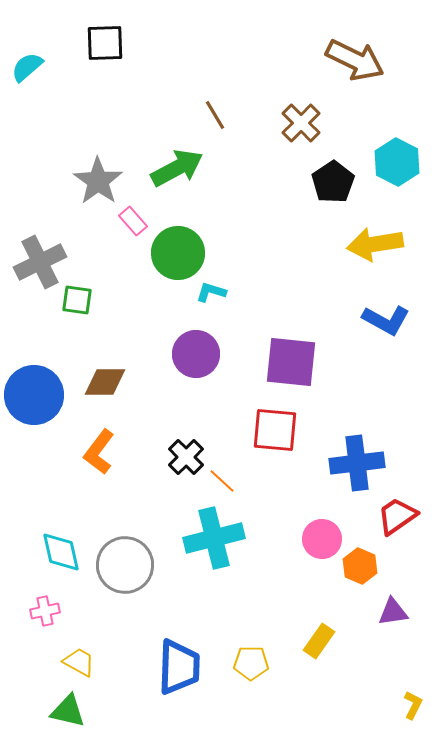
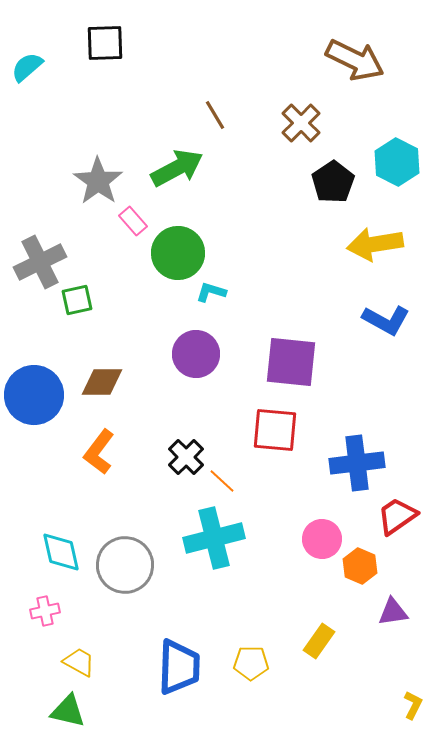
green square: rotated 20 degrees counterclockwise
brown diamond: moved 3 px left
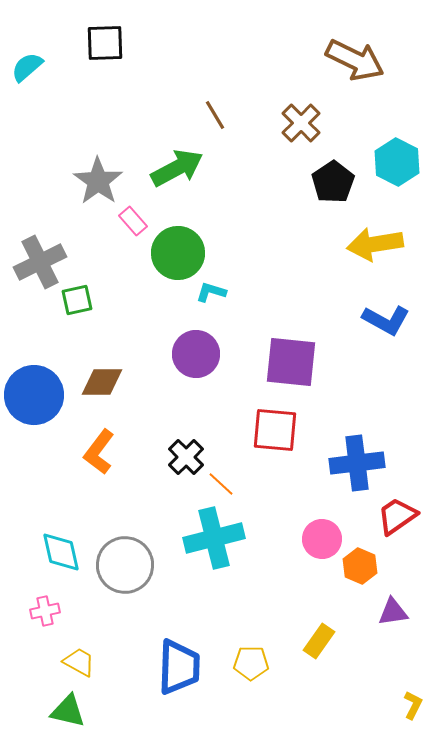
orange line: moved 1 px left, 3 px down
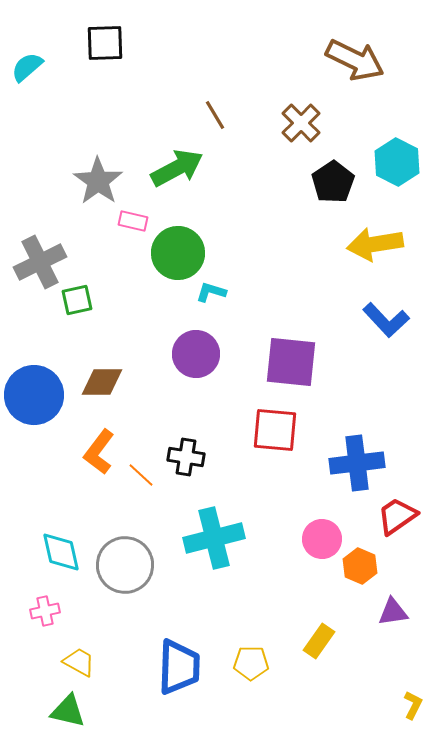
pink rectangle: rotated 36 degrees counterclockwise
blue L-shape: rotated 18 degrees clockwise
black cross: rotated 36 degrees counterclockwise
orange line: moved 80 px left, 9 px up
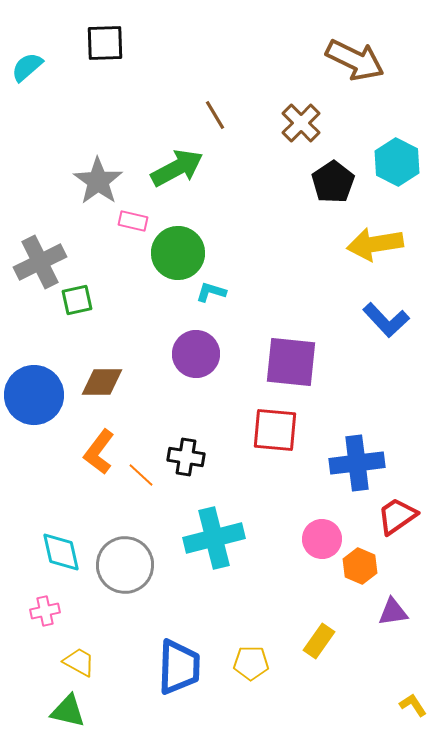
yellow L-shape: rotated 60 degrees counterclockwise
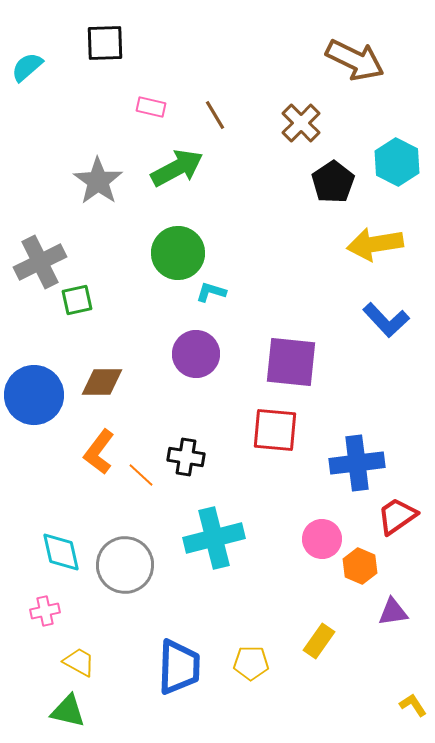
pink rectangle: moved 18 px right, 114 px up
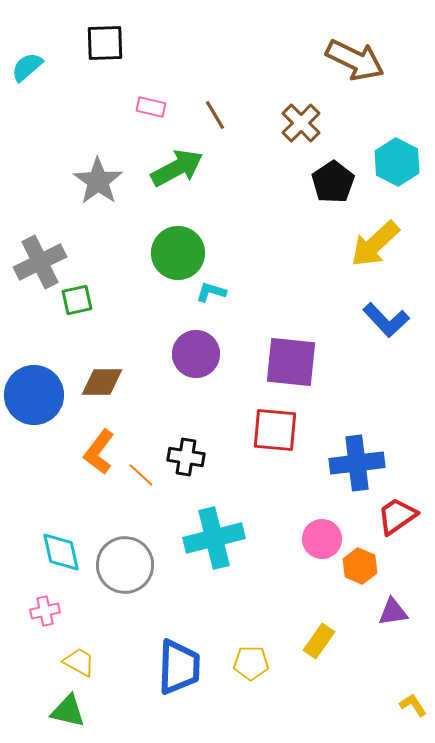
yellow arrow: rotated 34 degrees counterclockwise
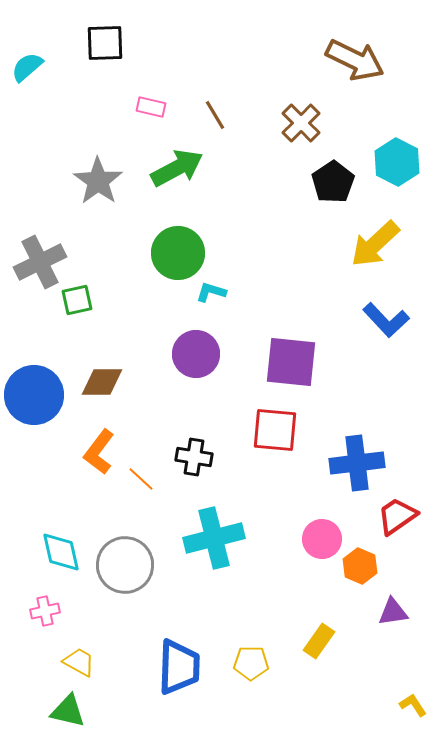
black cross: moved 8 px right
orange line: moved 4 px down
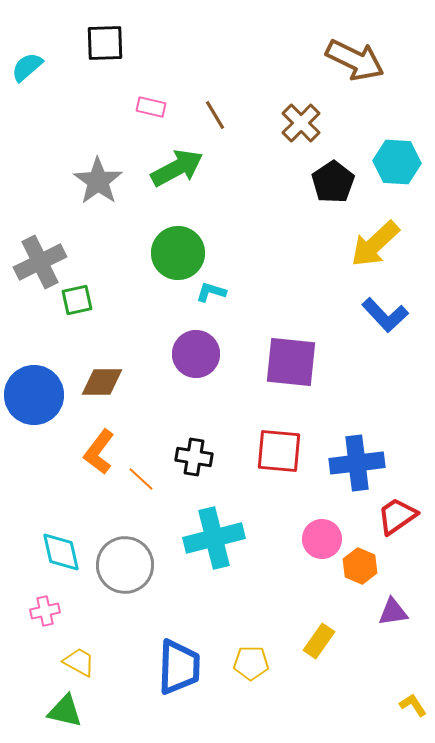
cyan hexagon: rotated 24 degrees counterclockwise
blue L-shape: moved 1 px left, 5 px up
red square: moved 4 px right, 21 px down
green triangle: moved 3 px left
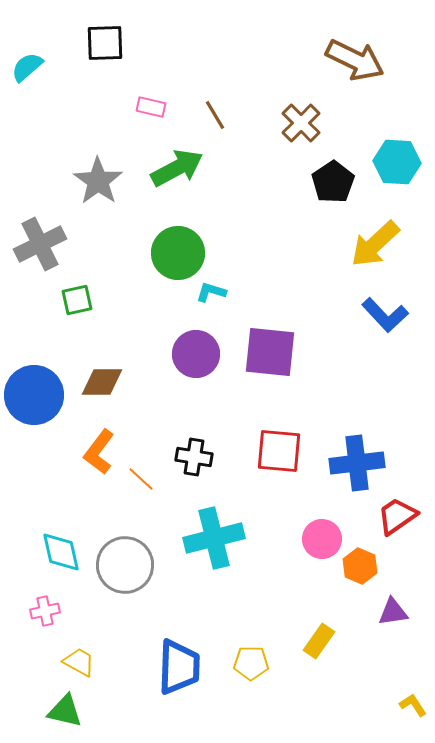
gray cross: moved 18 px up
purple square: moved 21 px left, 10 px up
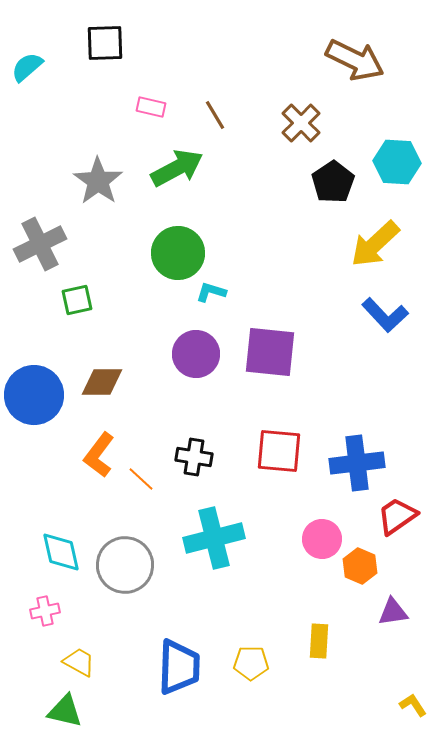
orange L-shape: moved 3 px down
yellow rectangle: rotated 32 degrees counterclockwise
